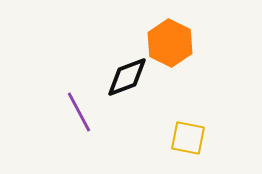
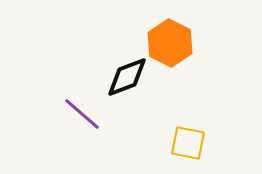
purple line: moved 3 px right, 2 px down; rotated 21 degrees counterclockwise
yellow square: moved 5 px down
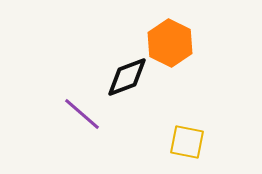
yellow square: moved 1 px left, 1 px up
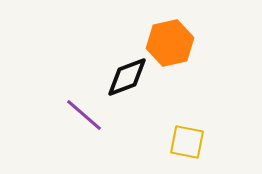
orange hexagon: rotated 21 degrees clockwise
purple line: moved 2 px right, 1 px down
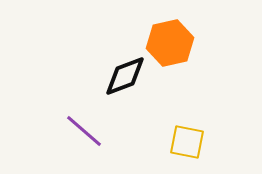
black diamond: moved 2 px left, 1 px up
purple line: moved 16 px down
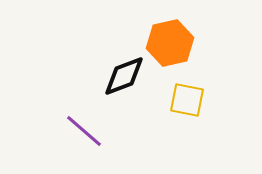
black diamond: moved 1 px left
yellow square: moved 42 px up
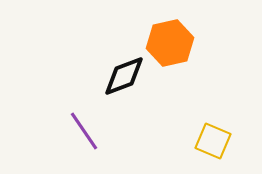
yellow square: moved 26 px right, 41 px down; rotated 12 degrees clockwise
purple line: rotated 15 degrees clockwise
